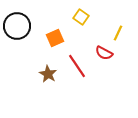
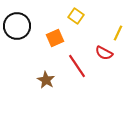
yellow square: moved 5 px left, 1 px up
brown star: moved 2 px left, 6 px down
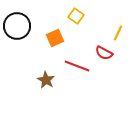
red line: rotated 35 degrees counterclockwise
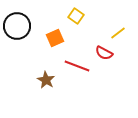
yellow line: rotated 28 degrees clockwise
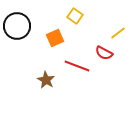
yellow square: moved 1 px left
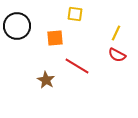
yellow square: moved 2 px up; rotated 28 degrees counterclockwise
yellow line: moved 2 px left; rotated 28 degrees counterclockwise
orange square: rotated 18 degrees clockwise
red semicircle: moved 13 px right, 2 px down
red line: rotated 10 degrees clockwise
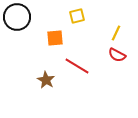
yellow square: moved 2 px right, 2 px down; rotated 21 degrees counterclockwise
black circle: moved 9 px up
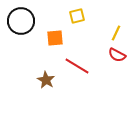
black circle: moved 4 px right, 4 px down
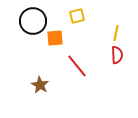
black circle: moved 12 px right
yellow line: rotated 14 degrees counterclockwise
red semicircle: rotated 120 degrees counterclockwise
red line: rotated 20 degrees clockwise
brown star: moved 6 px left, 5 px down
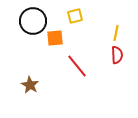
yellow square: moved 2 px left
brown star: moved 10 px left
